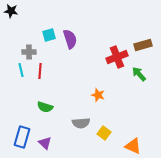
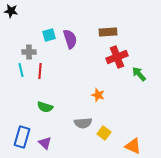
brown rectangle: moved 35 px left, 13 px up; rotated 12 degrees clockwise
gray semicircle: moved 2 px right
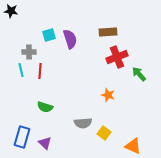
orange star: moved 10 px right
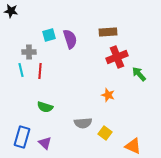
yellow square: moved 1 px right
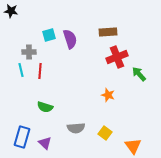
gray semicircle: moved 7 px left, 5 px down
orange triangle: rotated 30 degrees clockwise
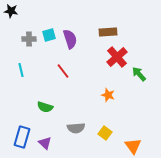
gray cross: moved 13 px up
red cross: rotated 20 degrees counterclockwise
red line: moved 23 px right; rotated 42 degrees counterclockwise
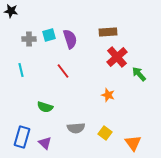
orange triangle: moved 3 px up
